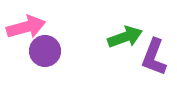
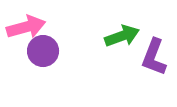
green arrow: moved 3 px left, 1 px up
purple circle: moved 2 px left
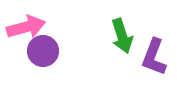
green arrow: rotated 92 degrees clockwise
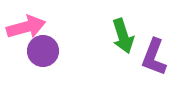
green arrow: moved 1 px right
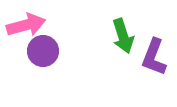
pink arrow: moved 2 px up
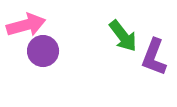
green arrow: rotated 20 degrees counterclockwise
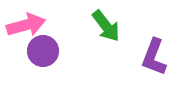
green arrow: moved 17 px left, 10 px up
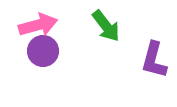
pink arrow: moved 12 px right
purple L-shape: moved 3 px down; rotated 6 degrees counterclockwise
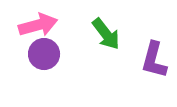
green arrow: moved 8 px down
purple circle: moved 1 px right, 3 px down
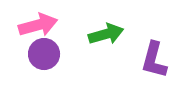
green arrow: rotated 68 degrees counterclockwise
